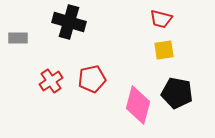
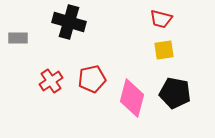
black pentagon: moved 2 px left
pink diamond: moved 6 px left, 7 px up
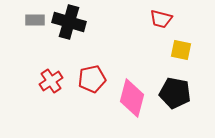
gray rectangle: moved 17 px right, 18 px up
yellow square: moved 17 px right; rotated 20 degrees clockwise
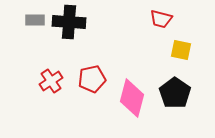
black cross: rotated 12 degrees counterclockwise
black pentagon: rotated 24 degrees clockwise
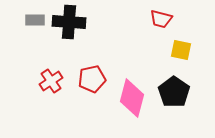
black pentagon: moved 1 px left, 1 px up
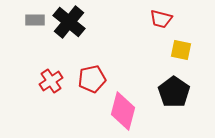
black cross: rotated 36 degrees clockwise
pink diamond: moved 9 px left, 13 px down
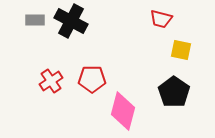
black cross: moved 2 px right, 1 px up; rotated 12 degrees counterclockwise
red pentagon: rotated 12 degrees clockwise
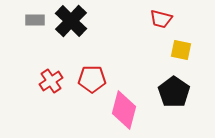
black cross: rotated 16 degrees clockwise
pink diamond: moved 1 px right, 1 px up
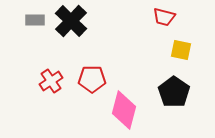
red trapezoid: moved 3 px right, 2 px up
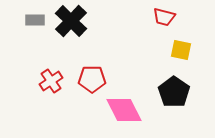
pink diamond: rotated 42 degrees counterclockwise
